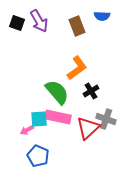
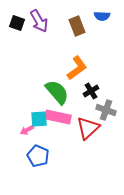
gray cross: moved 9 px up
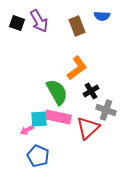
green semicircle: rotated 12 degrees clockwise
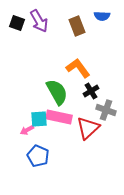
orange L-shape: moved 1 px right; rotated 90 degrees counterclockwise
pink rectangle: moved 1 px right
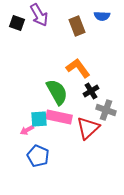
purple arrow: moved 6 px up
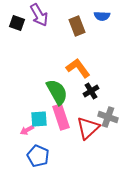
gray cross: moved 2 px right, 7 px down
pink rectangle: moved 2 px right; rotated 60 degrees clockwise
